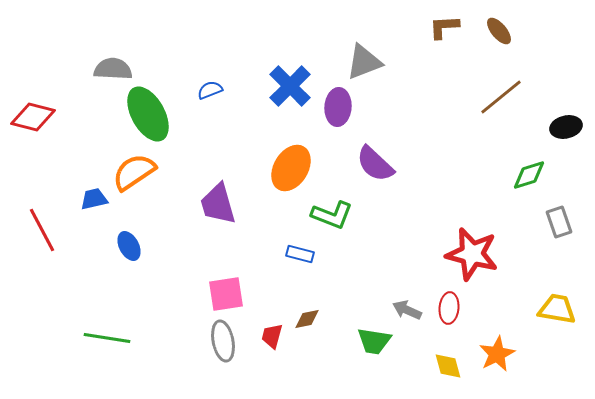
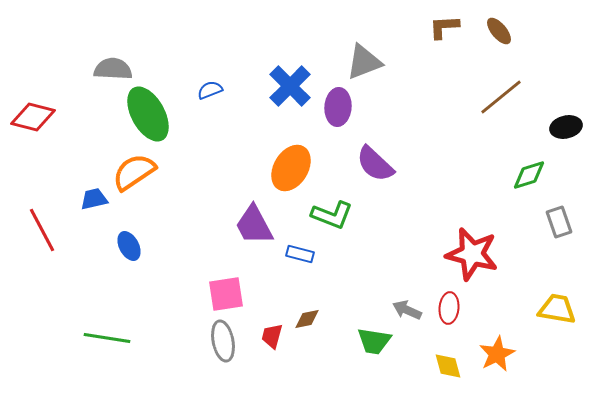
purple trapezoid: moved 36 px right, 21 px down; rotated 12 degrees counterclockwise
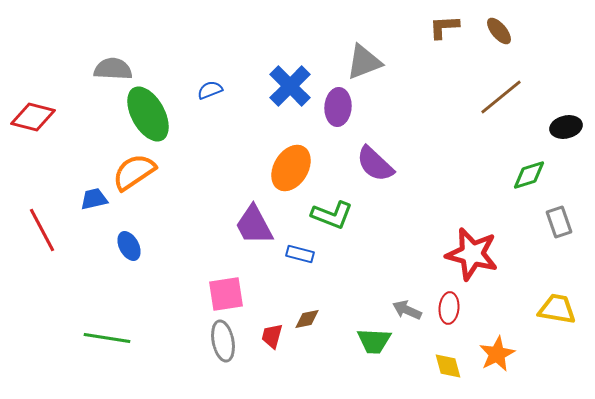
green trapezoid: rotated 6 degrees counterclockwise
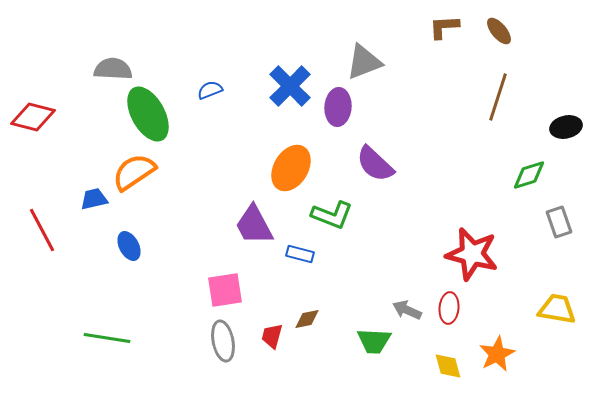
brown line: moved 3 px left; rotated 33 degrees counterclockwise
pink square: moved 1 px left, 4 px up
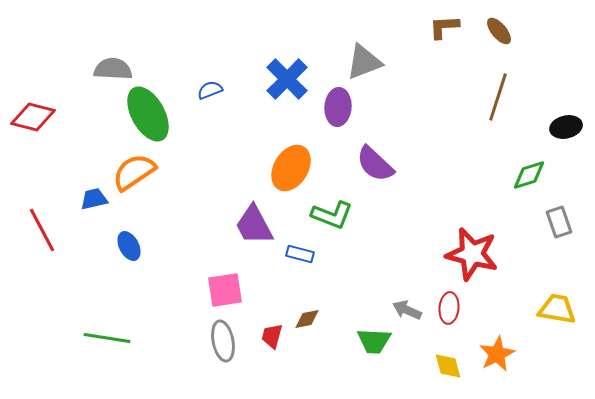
blue cross: moved 3 px left, 7 px up
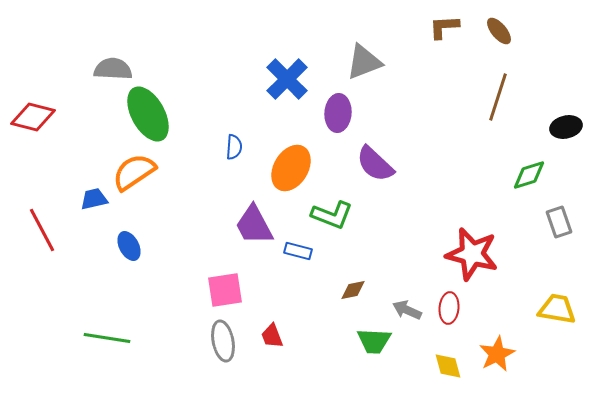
blue semicircle: moved 24 px right, 57 px down; rotated 115 degrees clockwise
purple ellipse: moved 6 px down
blue rectangle: moved 2 px left, 3 px up
brown diamond: moved 46 px right, 29 px up
red trapezoid: rotated 36 degrees counterclockwise
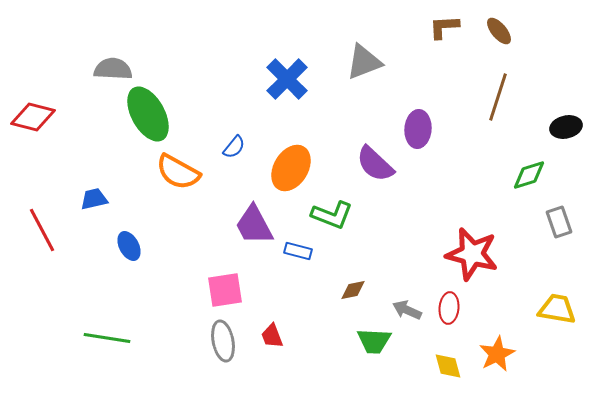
purple ellipse: moved 80 px right, 16 px down
blue semicircle: rotated 35 degrees clockwise
orange semicircle: moved 44 px right; rotated 117 degrees counterclockwise
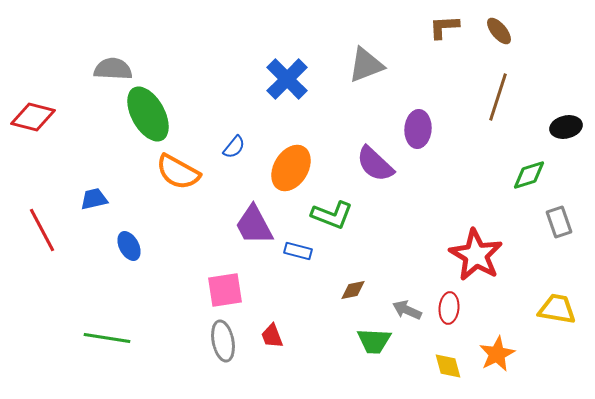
gray triangle: moved 2 px right, 3 px down
red star: moved 4 px right, 1 px down; rotated 16 degrees clockwise
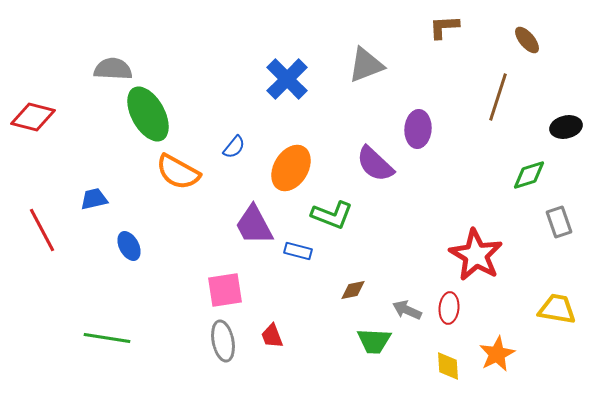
brown ellipse: moved 28 px right, 9 px down
yellow diamond: rotated 12 degrees clockwise
